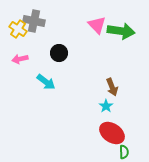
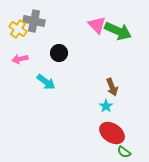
green arrow: moved 3 px left; rotated 16 degrees clockwise
green semicircle: rotated 128 degrees clockwise
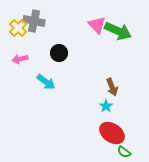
yellow cross: moved 1 px up; rotated 12 degrees clockwise
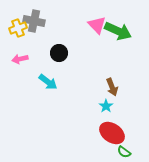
yellow cross: rotated 24 degrees clockwise
cyan arrow: moved 2 px right
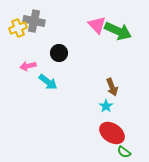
pink arrow: moved 8 px right, 7 px down
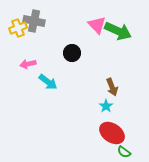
black circle: moved 13 px right
pink arrow: moved 2 px up
